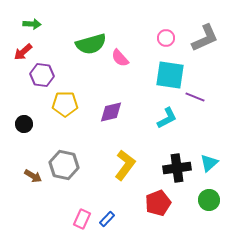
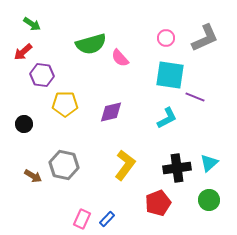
green arrow: rotated 30 degrees clockwise
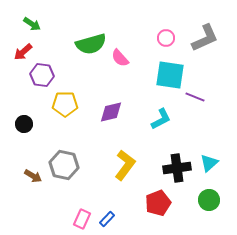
cyan L-shape: moved 6 px left, 1 px down
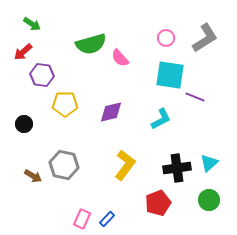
gray L-shape: rotated 8 degrees counterclockwise
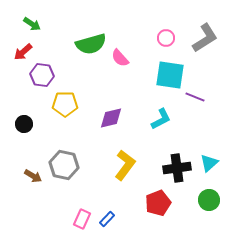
purple diamond: moved 6 px down
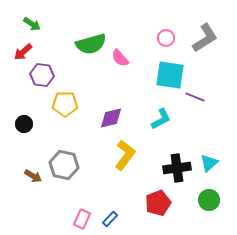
yellow L-shape: moved 10 px up
blue rectangle: moved 3 px right
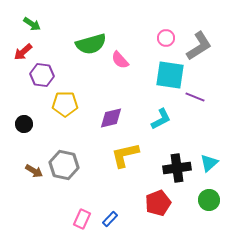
gray L-shape: moved 6 px left, 8 px down
pink semicircle: moved 2 px down
yellow L-shape: rotated 140 degrees counterclockwise
brown arrow: moved 1 px right, 5 px up
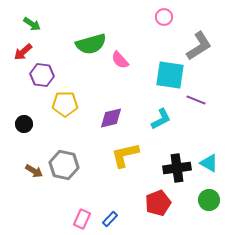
pink circle: moved 2 px left, 21 px up
purple line: moved 1 px right, 3 px down
cyan triangle: rotated 48 degrees counterclockwise
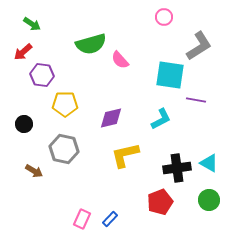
purple line: rotated 12 degrees counterclockwise
gray hexagon: moved 16 px up
red pentagon: moved 2 px right, 1 px up
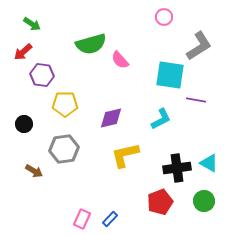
gray hexagon: rotated 20 degrees counterclockwise
green circle: moved 5 px left, 1 px down
